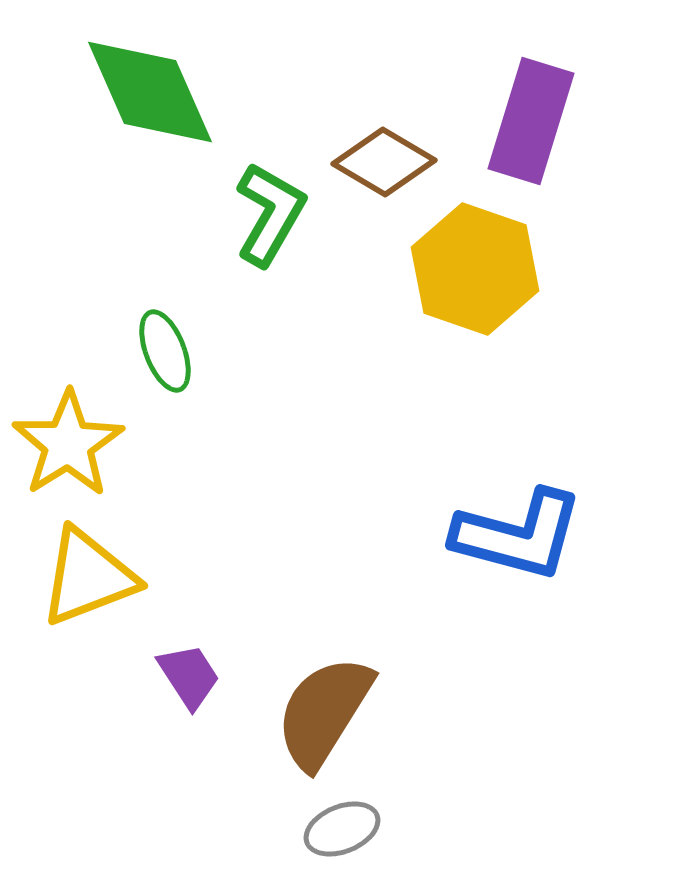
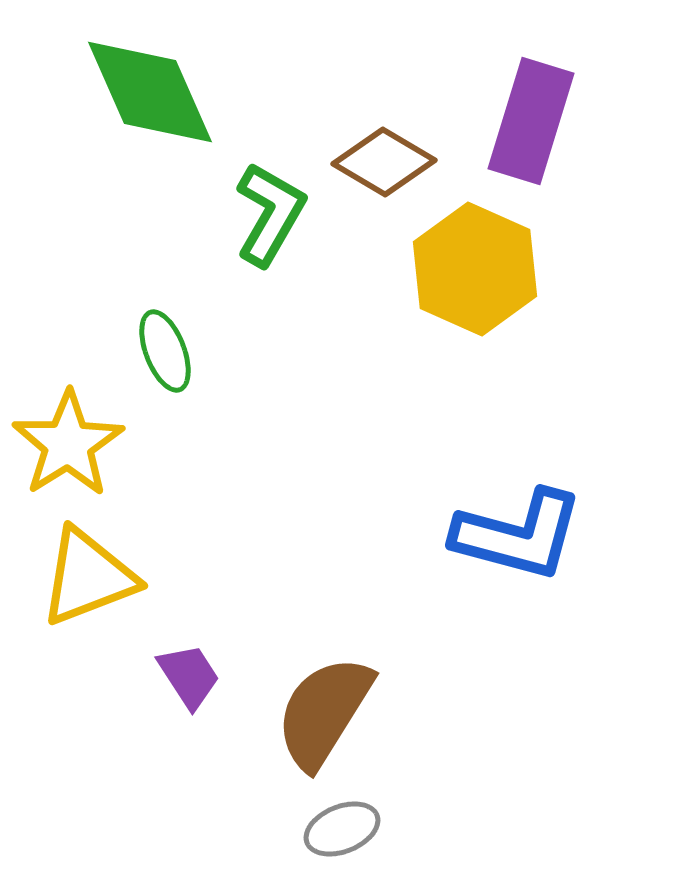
yellow hexagon: rotated 5 degrees clockwise
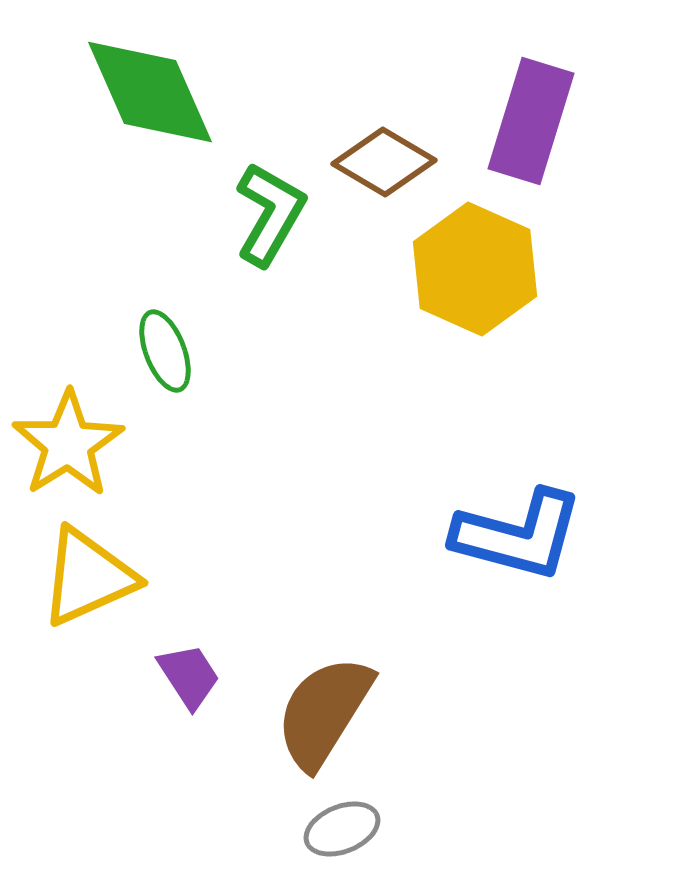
yellow triangle: rotated 3 degrees counterclockwise
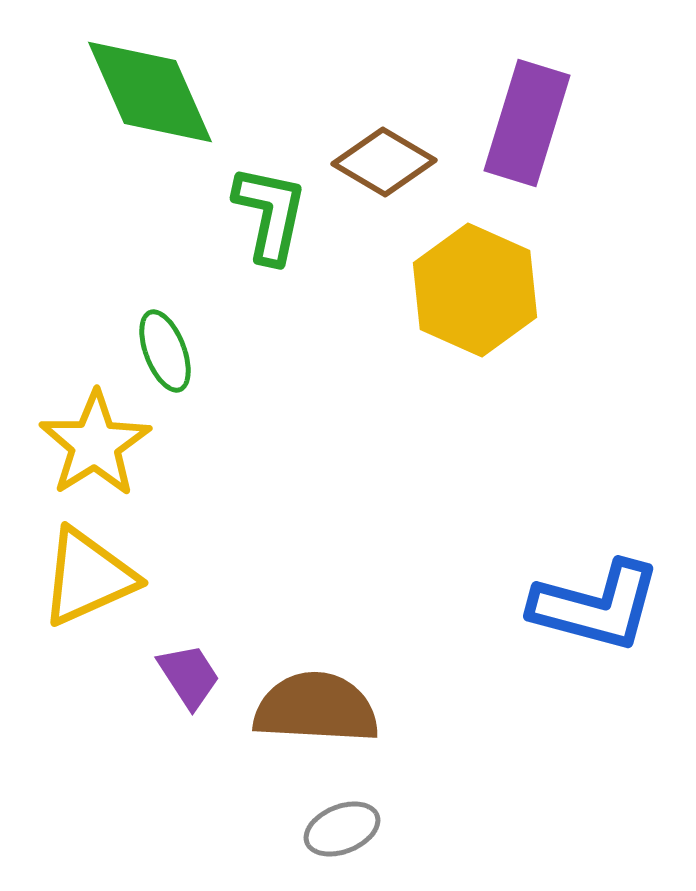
purple rectangle: moved 4 px left, 2 px down
green L-shape: rotated 18 degrees counterclockwise
yellow hexagon: moved 21 px down
yellow star: moved 27 px right
blue L-shape: moved 78 px right, 71 px down
brown semicircle: moved 8 px left, 4 px up; rotated 61 degrees clockwise
